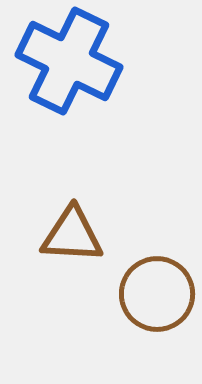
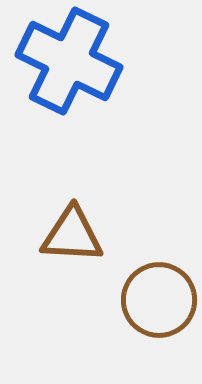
brown circle: moved 2 px right, 6 px down
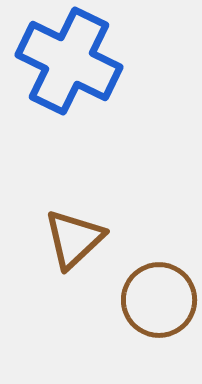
brown triangle: moved 2 px right, 4 px down; rotated 46 degrees counterclockwise
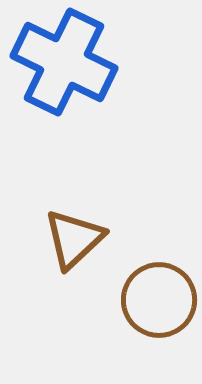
blue cross: moved 5 px left, 1 px down
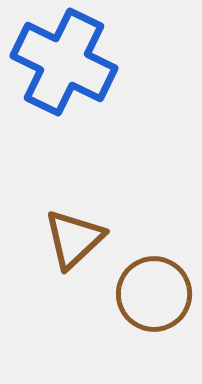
brown circle: moved 5 px left, 6 px up
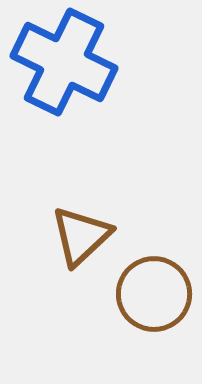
brown triangle: moved 7 px right, 3 px up
